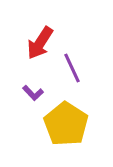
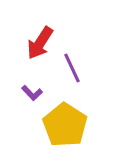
purple L-shape: moved 1 px left
yellow pentagon: moved 1 px left, 1 px down
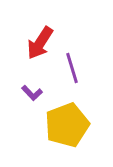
purple line: rotated 8 degrees clockwise
yellow pentagon: moved 2 px right; rotated 18 degrees clockwise
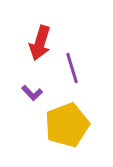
red arrow: rotated 16 degrees counterclockwise
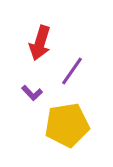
purple line: moved 3 px down; rotated 52 degrees clockwise
yellow pentagon: rotated 12 degrees clockwise
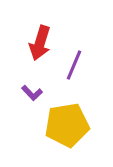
purple line: moved 2 px right, 6 px up; rotated 12 degrees counterclockwise
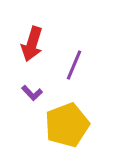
red arrow: moved 8 px left, 1 px down
yellow pentagon: rotated 12 degrees counterclockwise
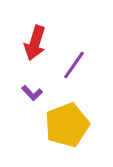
red arrow: moved 3 px right, 1 px up
purple line: rotated 12 degrees clockwise
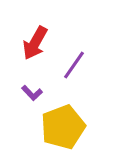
red arrow: rotated 12 degrees clockwise
yellow pentagon: moved 4 px left, 2 px down
